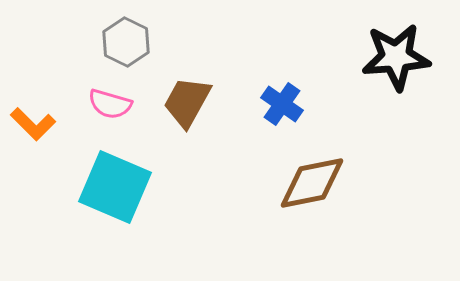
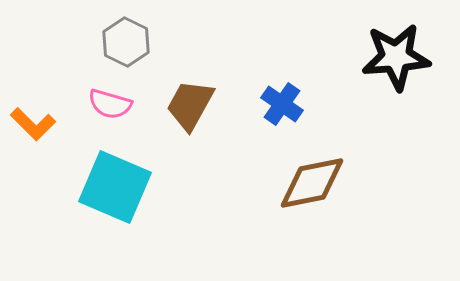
brown trapezoid: moved 3 px right, 3 px down
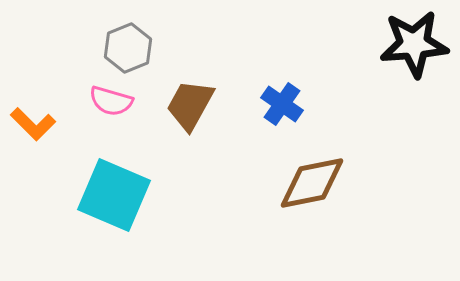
gray hexagon: moved 2 px right, 6 px down; rotated 12 degrees clockwise
black star: moved 18 px right, 13 px up
pink semicircle: moved 1 px right, 3 px up
cyan square: moved 1 px left, 8 px down
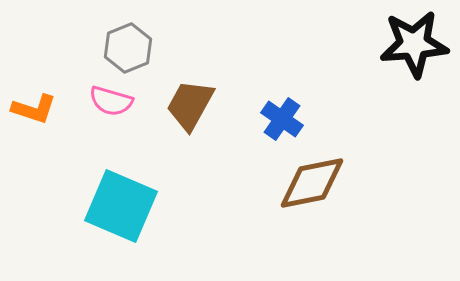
blue cross: moved 15 px down
orange L-shape: moved 1 px right, 15 px up; rotated 27 degrees counterclockwise
cyan square: moved 7 px right, 11 px down
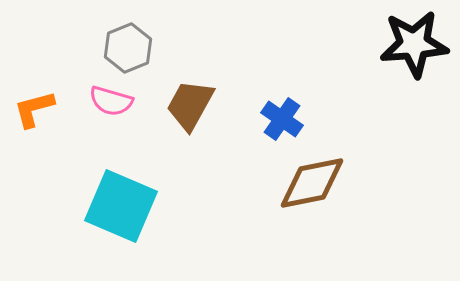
orange L-shape: rotated 147 degrees clockwise
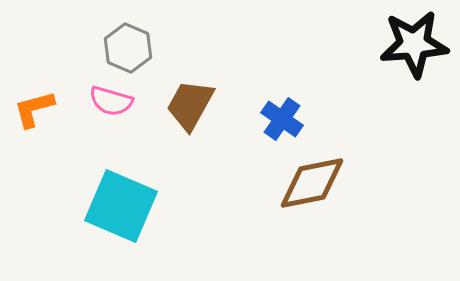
gray hexagon: rotated 15 degrees counterclockwise
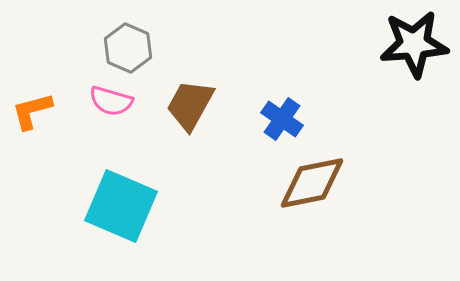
orange L-shape: moved 2 px left, 2 px down
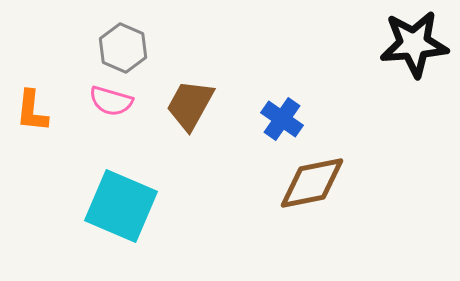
gray hexagon: moved 5 px left
orange L-shape: rotated 69 degrees counterclockwise
